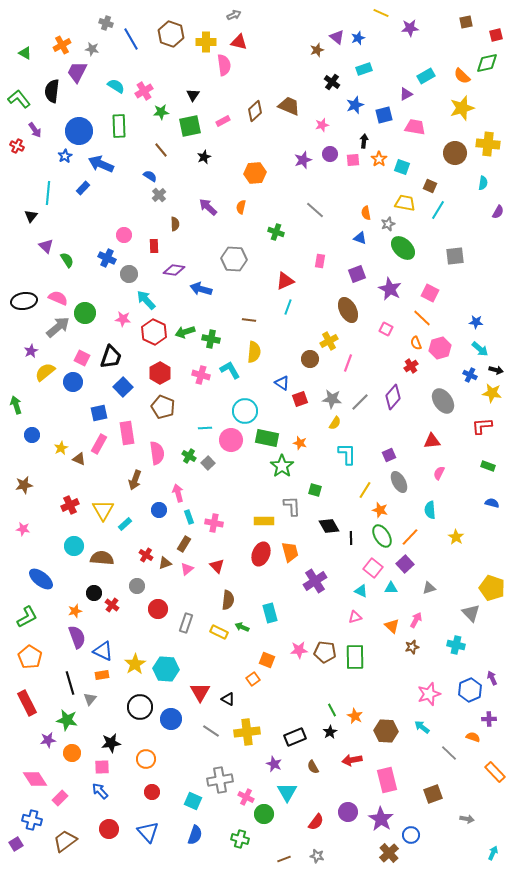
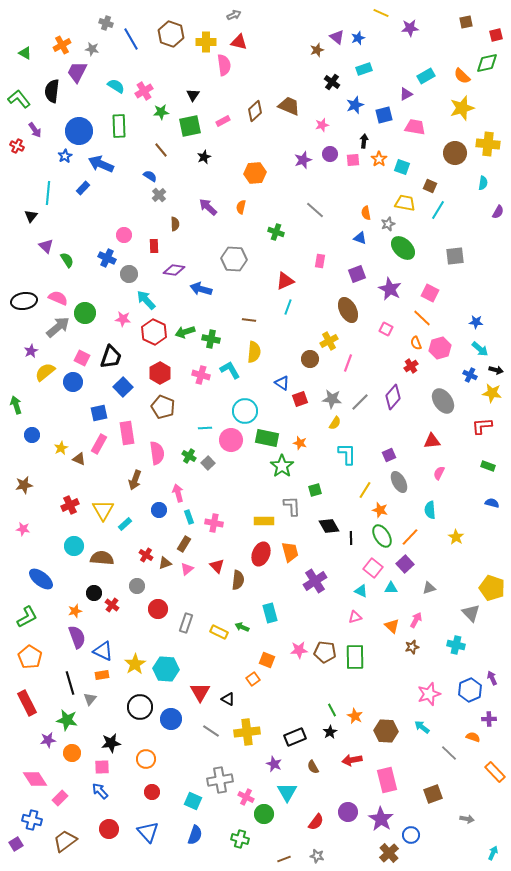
green square at (315, 490): rotated 32 degrees counterclockwise
brown semicircle at (228, 600): moved 10 px right, 20 px up
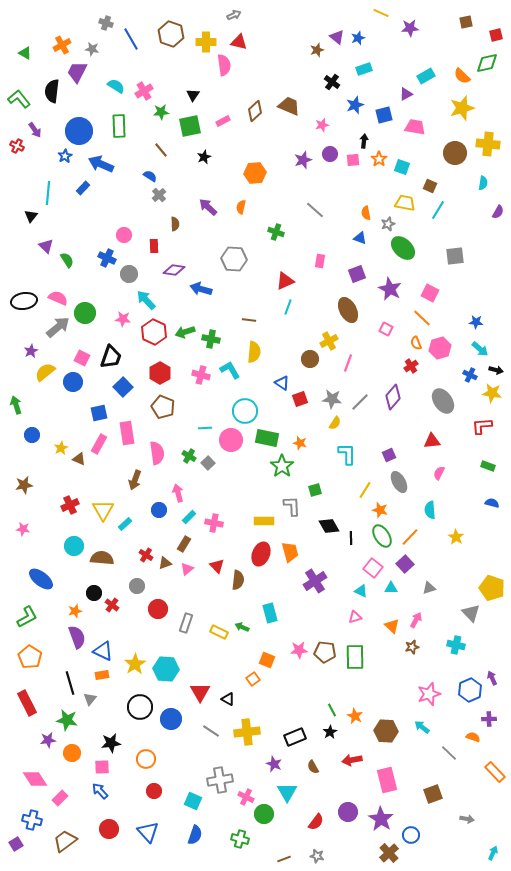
cyan rectangle at (189, 517): rotated 64 degrees clockwise
red circle at (152, 792): moved 2 px right, 1 px up
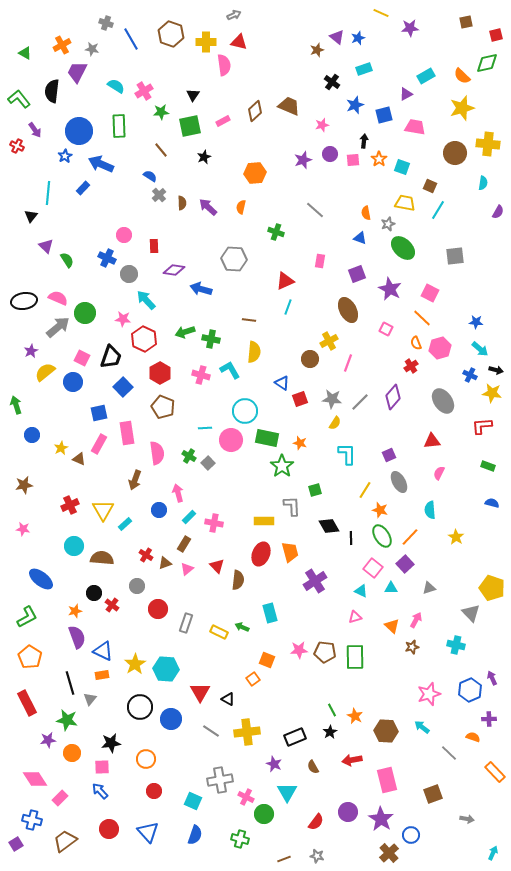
brown semicircle at (175, 224): moved 7 px right, 21 px up
red hexagon at (154, 332): moved 10 px left, 7 px down
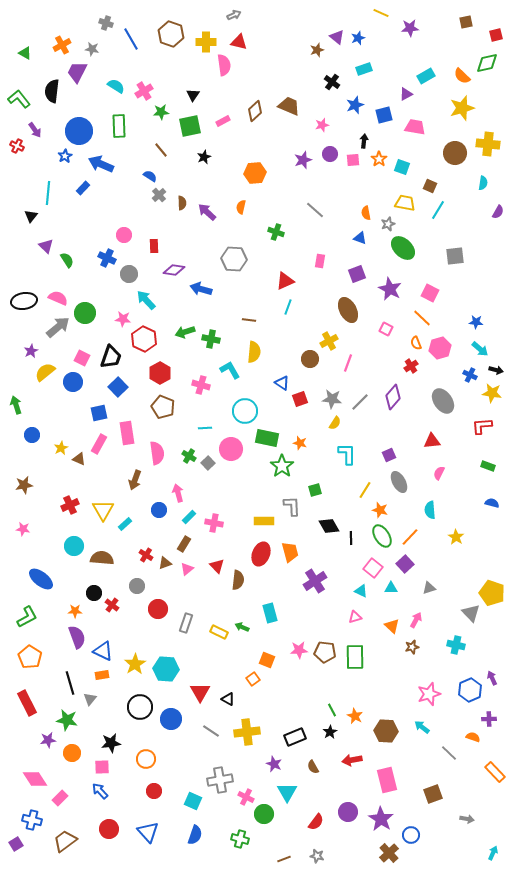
purple arrow at (208, 207): moved 1 px left, 5 px down
pink cross at (201, 375): moved 10 px down
blue square at (123, 387): moved 5 px left
pink circle at (231, 440): moved 9 px down
yellow pentagon at (492, 588): moved 5 px down
orange star at (75, 611): rotated 16 degrees clockwise
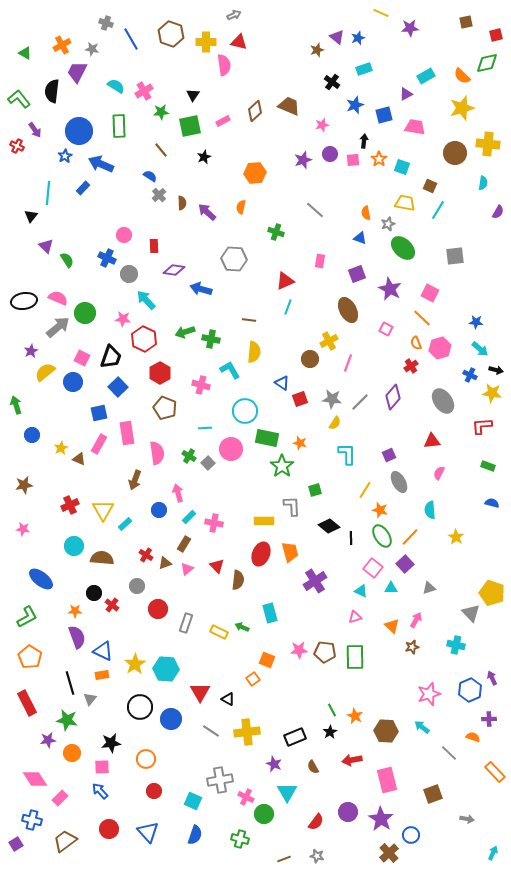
brown pentagon at (163, 407): moved 2 px right, 1 px down
black diamond at (329, 526): rotated 20 degrees counterclockwise
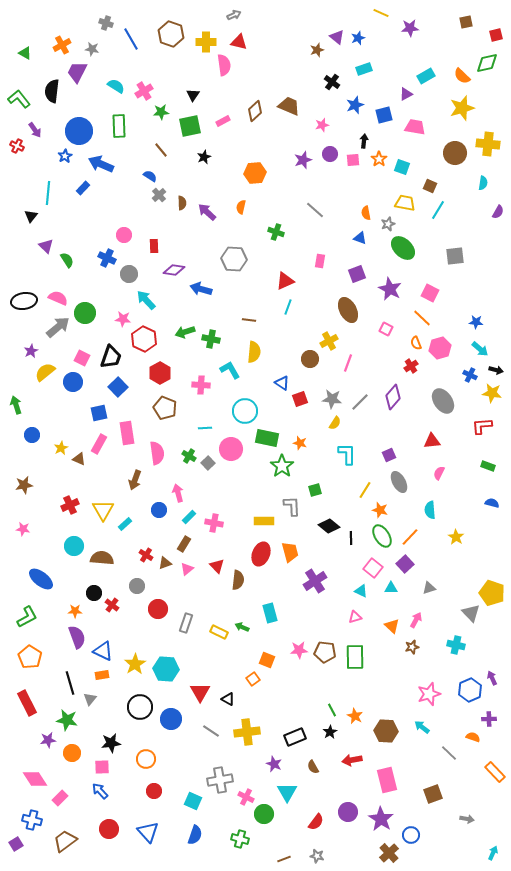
pink cross at (201, 385): rotated 12 degrees counterclockwise
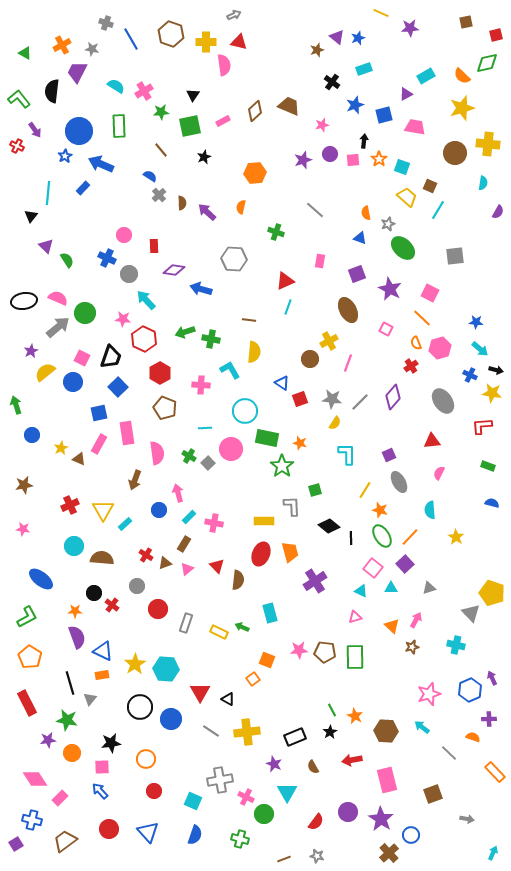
yellow trapezoid at (405, 203): moved 2 px right, 6 px up; rotated 30 degrees clockwise
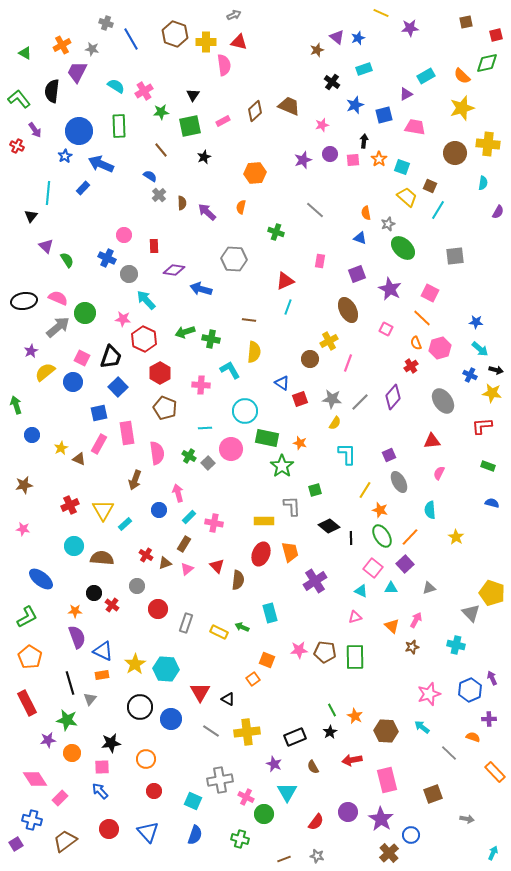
brown hexagon at (171, 34): moved 4 px right
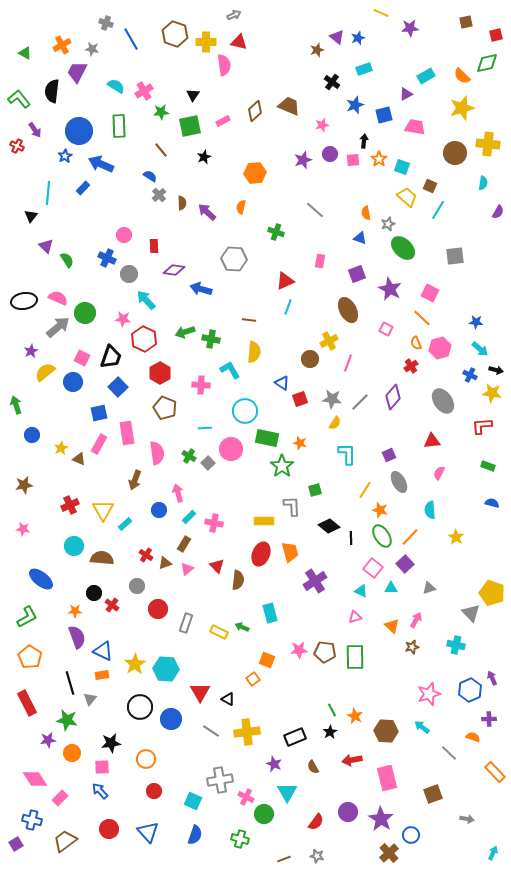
pink rectangle at (387, 780): moved 2 px up
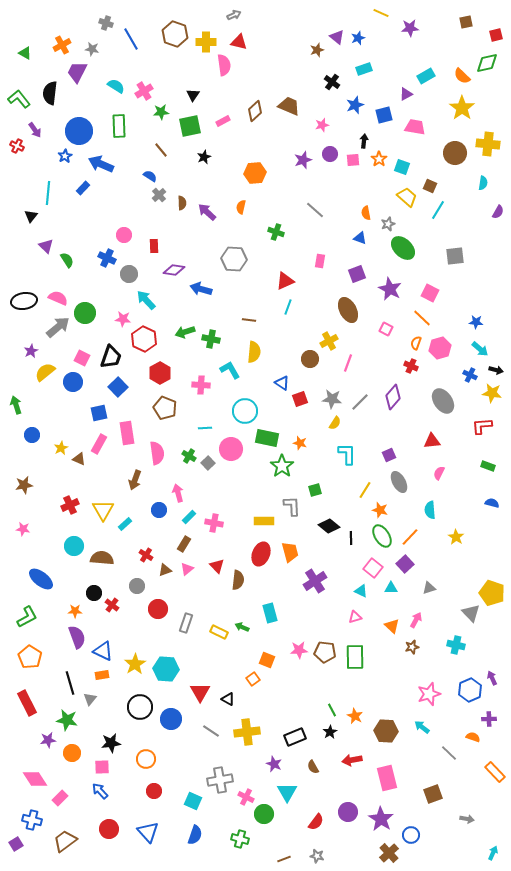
black semicircle at (52, 91): moved 2 px left, 2 px down
yellow star at (462, 108): rotated 20 degrees counterclockwise
orange semicircle at (416, 343): rotated 40 degrees clockwise
red cross at (411, 366): rotated 32 degrees counterclockwise
brown triangle at (165, 563): moved 7 px down
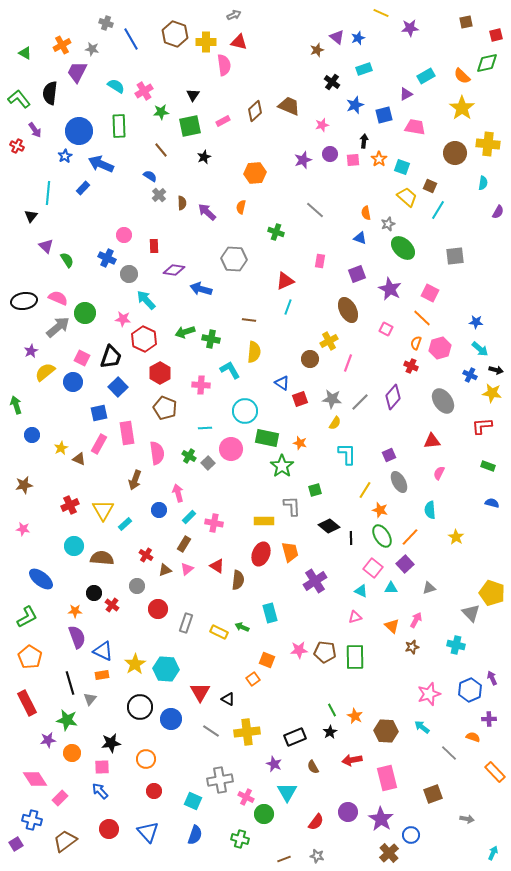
red triangle at (217, 566): rotated 14 degrees counterclockwise
